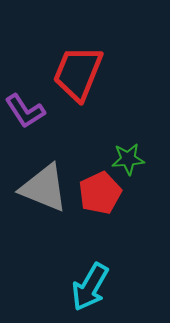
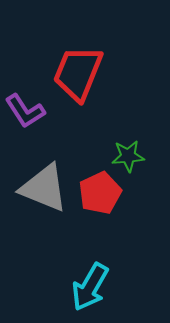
green star: moved 3 px up
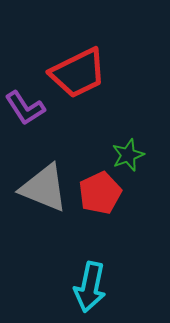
red trapezoid: rotated 138 degrees counterclockwise
purple L-shape: moved 3 px up
green star: moved 1 px up; rotated 16 degrees counterclockwise
cyan arrow: rotated 18 degrees counterclockwise
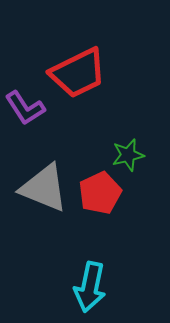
green star: rotated 8 degrees clockwise
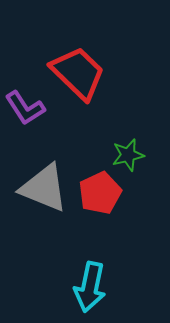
red trapezoid: rotated 110 degrees counterclockwise
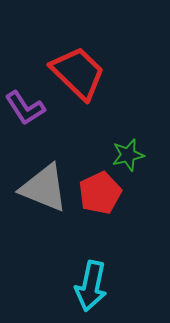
cyan arrow: moved 1 px right, 1 px up
